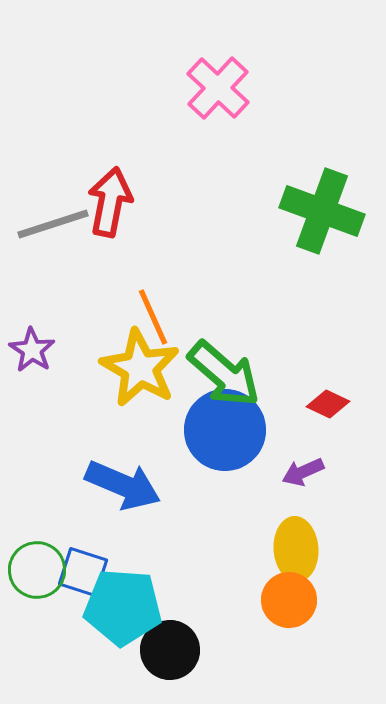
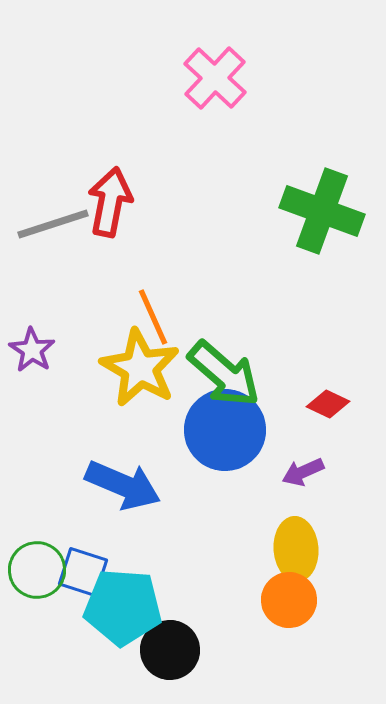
pink cross: moved 3 px left, 10 px up
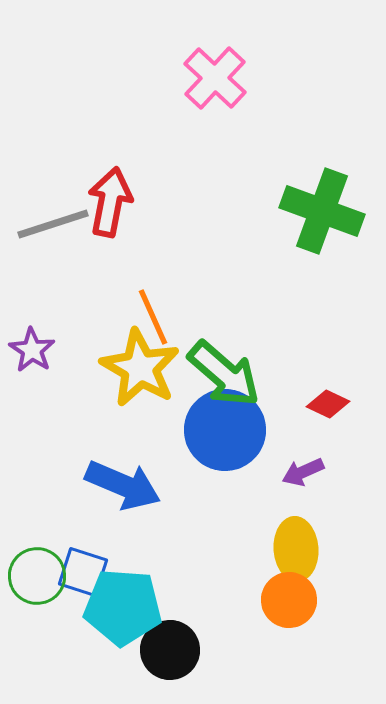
green circle: moved 6 px down
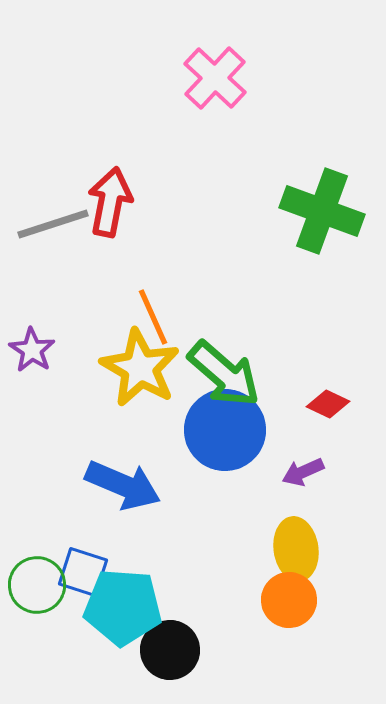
yellow ellipse: rotated 4 degrees counterclockwise
green circle: moved 9 px down
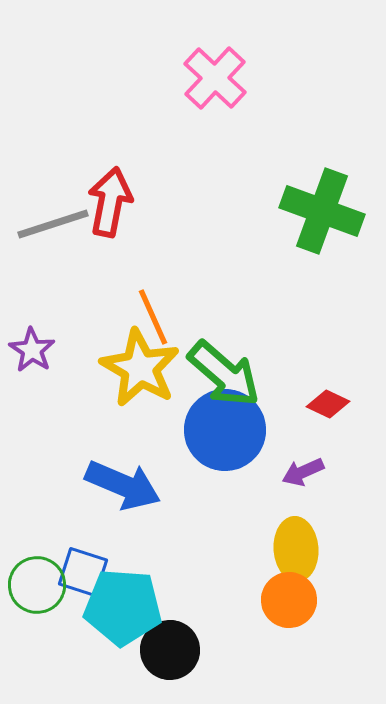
yellow ellipse: rotated 4 degrees clockwise
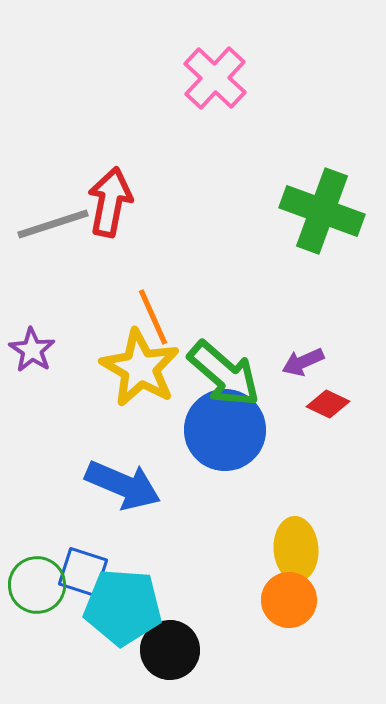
purple arrow: moved 110 px up
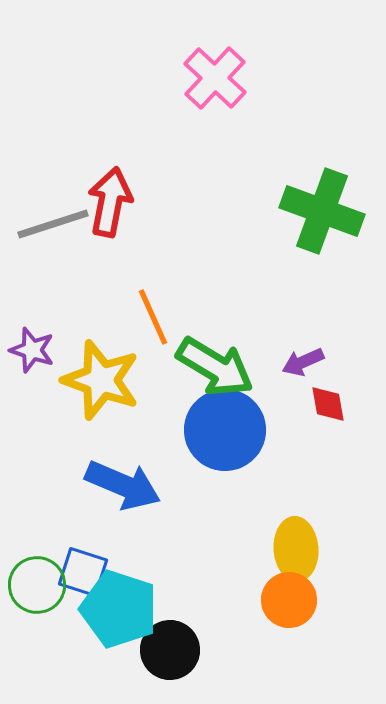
purple star: rotated 15 degrees counterclockwise
yellow star: moved 39 px left, 12 px down; rotated 10 degrees counterclockwise
green arrow: moved 9 px left, 7 px up; rotated 10 degrees counterclockwise
red diamond: rotated 54 degrees clockwise
cyan pentagon: moved 4 px left, 2 px down; rotated 14 degrees clockwise
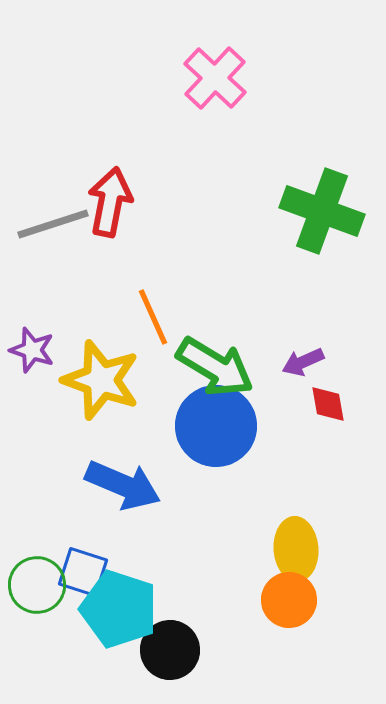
blue circle: moved 9 px left, 4 px up
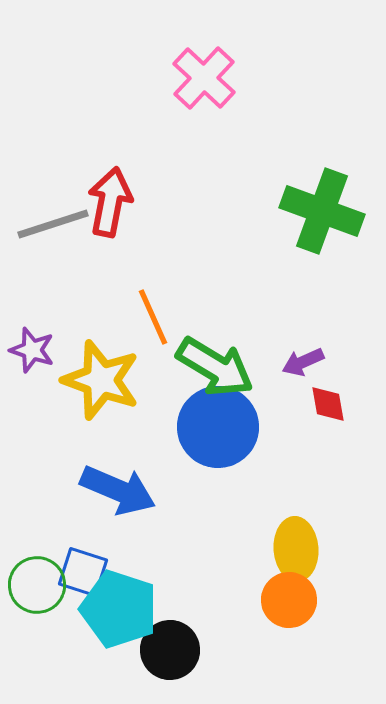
pink cross: moved 11 px left
blue circle: moved 2 px right, 1 px down
blue arrow: moved 5 px left, 5 px down
